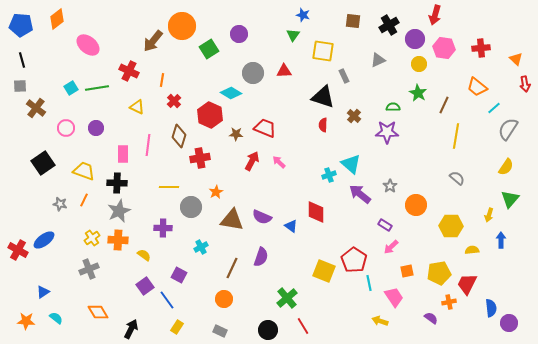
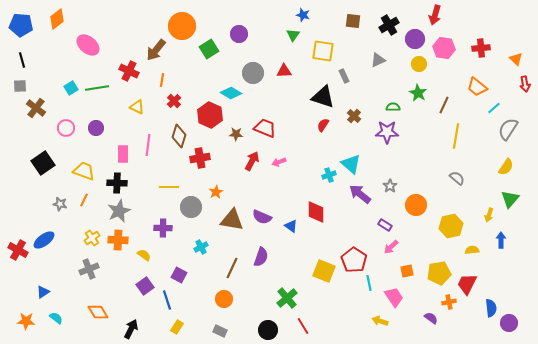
brown arrow at (153, 41): moved 3 px right, 9 px down
red semicircle at (323, 125): rotated 32 degrees clockwise
pink arrow at (279, 162): rotated 64 degrees counterclockwise
yellow hexagon at (451, 226): rotated 15 degrees counterclockwise
blue line at (167, 300): rotated 18 degrees clockwise
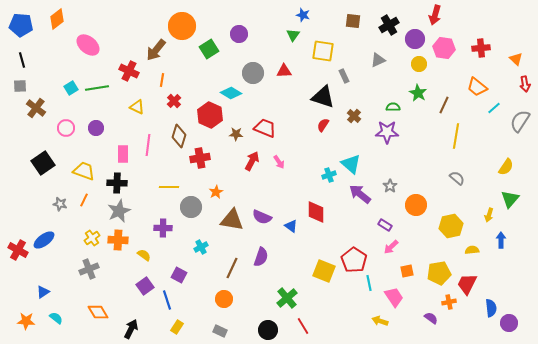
gray semicircle at (508, 129): moved 12 px right, 8 px up
pink arrow at (279, 162): rotated 104 degrees counterclockwise
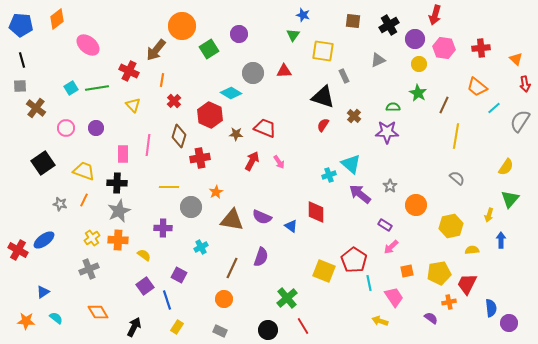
yellow triangle at (137, 107): moved 4 px left, 2 px up; rotated 21 degrees clockwise
black arrow at (131, 329): moved 3 px right, 2 px up
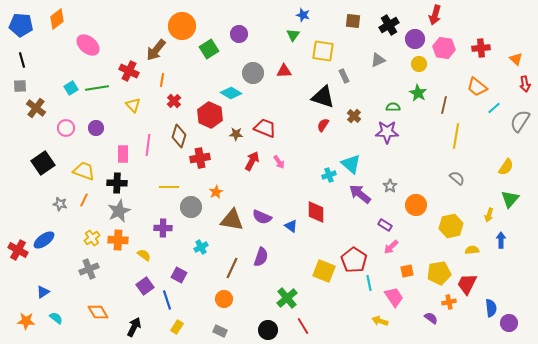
brown line at (444, 105): rotated 12 degrees counterclockwise
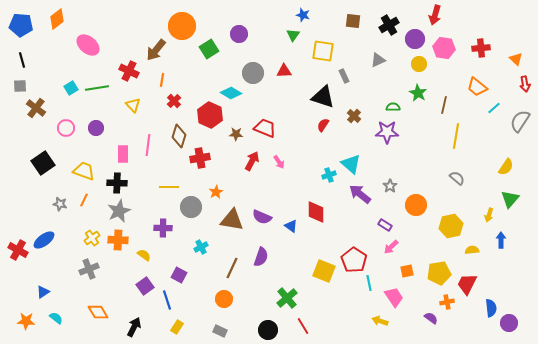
orange cross at (449, 302): moved 2 px left
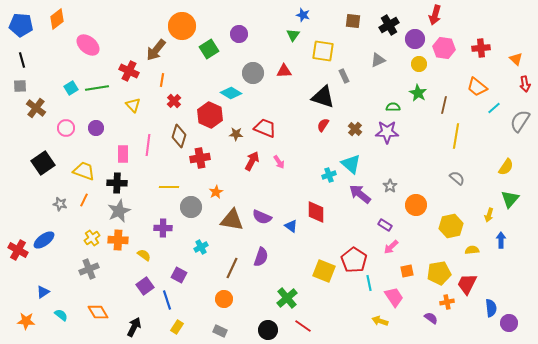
brown cross at (354, 116): moved 1 px right, 13 px down
cyan semicircle at (56, 318): moved 5 px right, 3 px up
red line at (303, 326): rotated 24 degrees counterclockwise
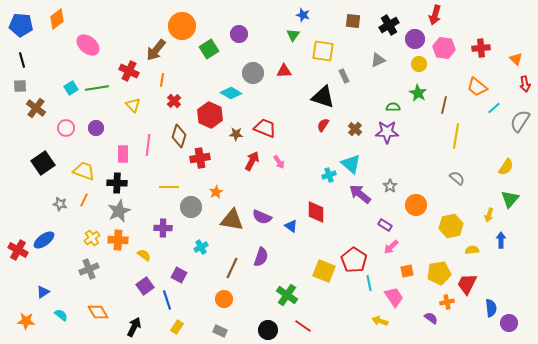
green cross at (287, 298): moved 3 px up; rotated 15 degrees counterclockwise
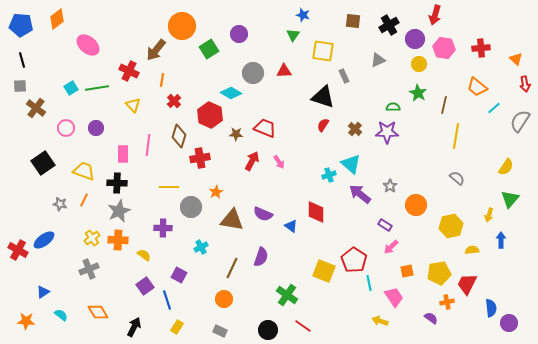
purple semicircle at (262, 217): moved 1 px right, 3 px up
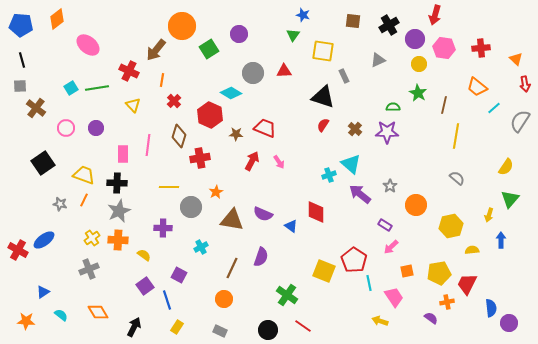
yellow trapezoid at (84, 171): moved 4 px down
